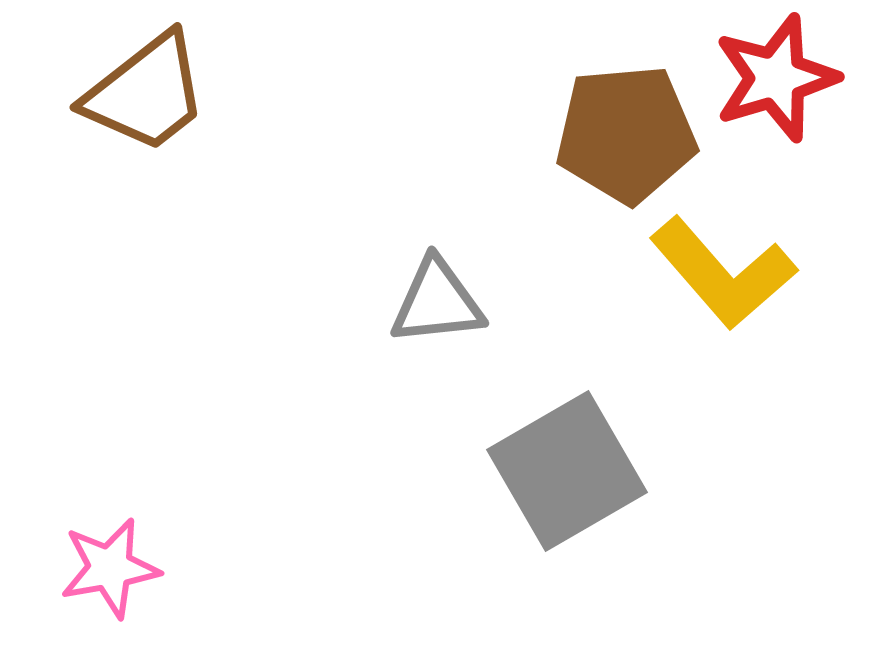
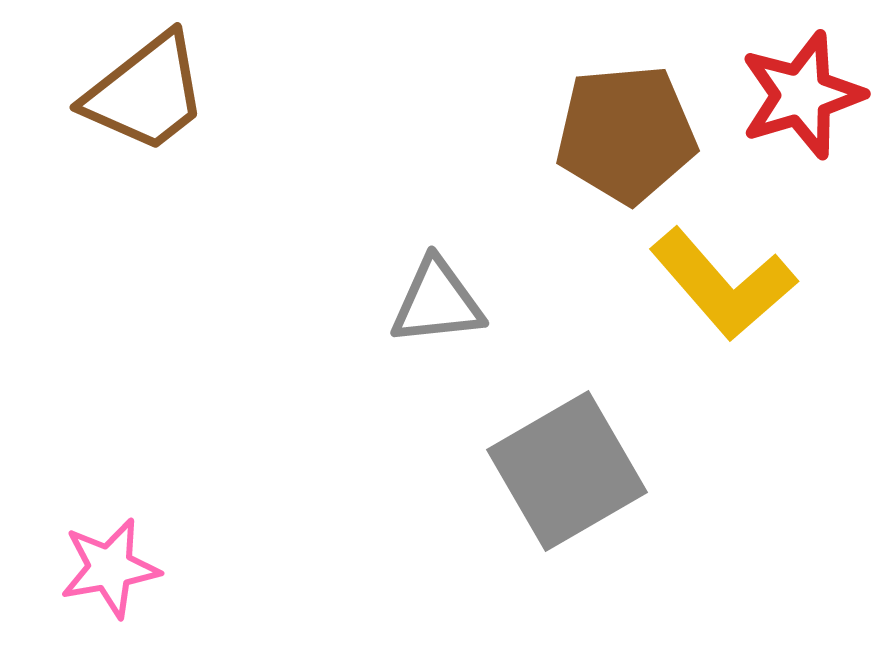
red star: moved 26 px right, 17 px down
yellow L-shape: moved 11 px down
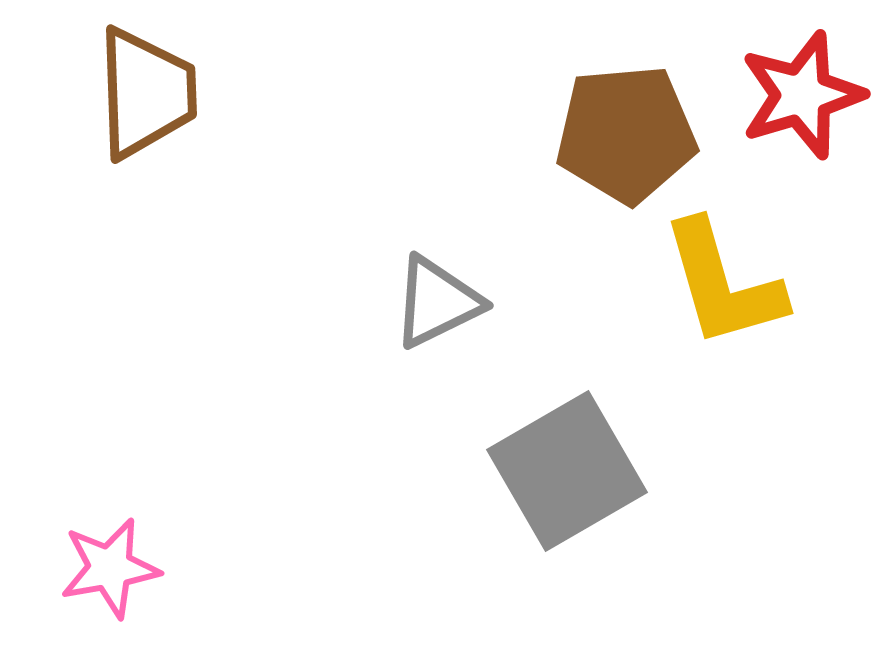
brown trapezoid: rotated 54 degrees counterclockwise
yellow L-shape: rotated 25 degrees clockwise
gray triangle: rotated 20 degrees counterclockwise
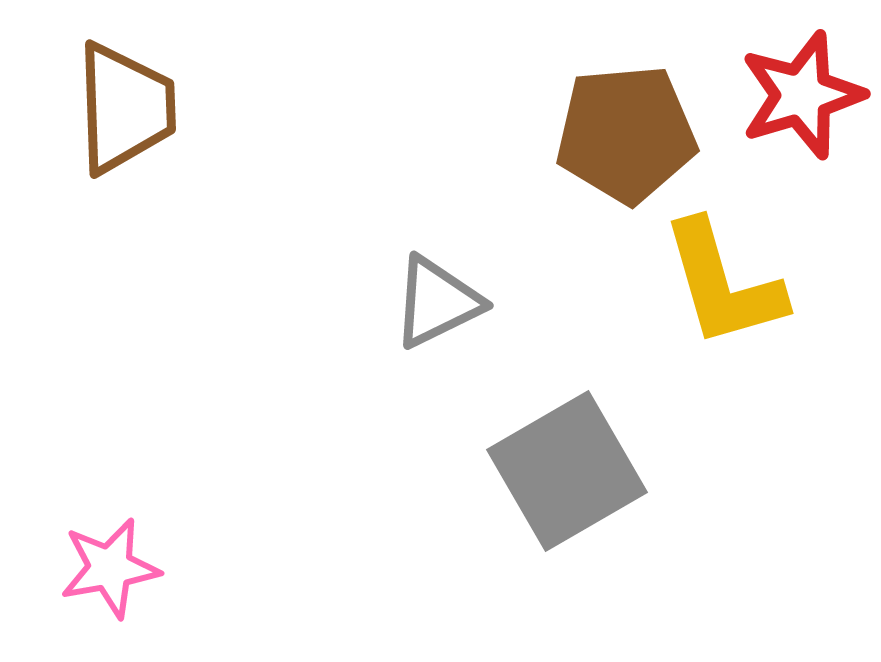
brown trapezoid: moved 21 px left, 15 px down
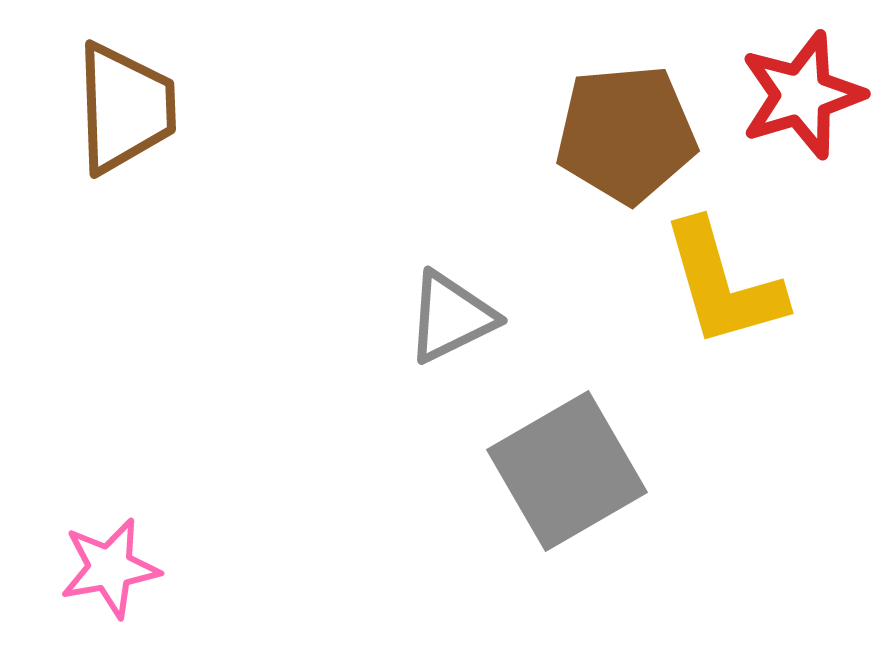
gray triangle: moved 14 px right, 15 px down
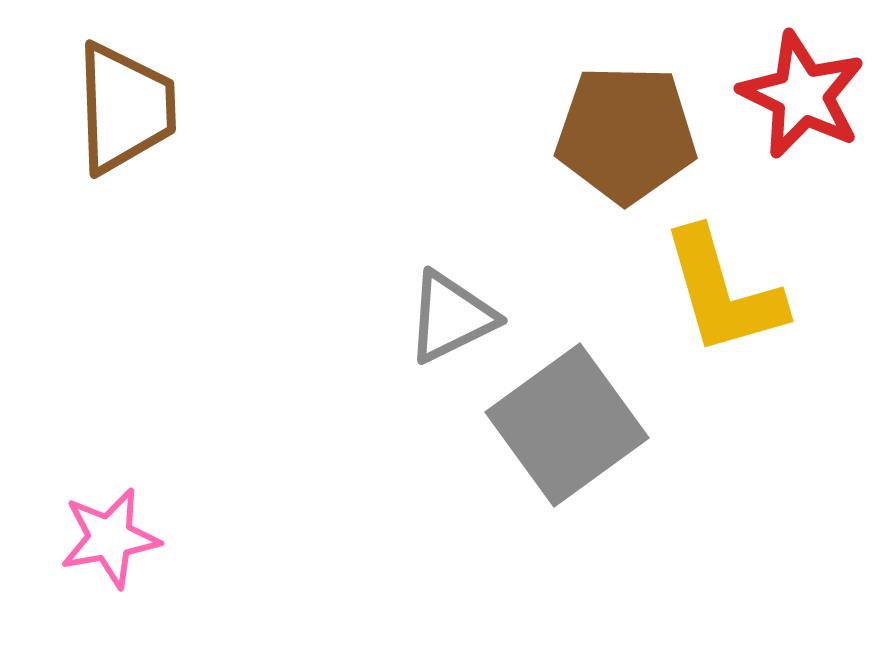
red star: rotated 29 degrees counterclockwise
brown pentagon: rotated 6 degrees clockwise
yellow L-shape: moved 8 px down
gray square: moved 46 px up; rotated 6 degrees counterclockwise
pink star: moved 30 px up
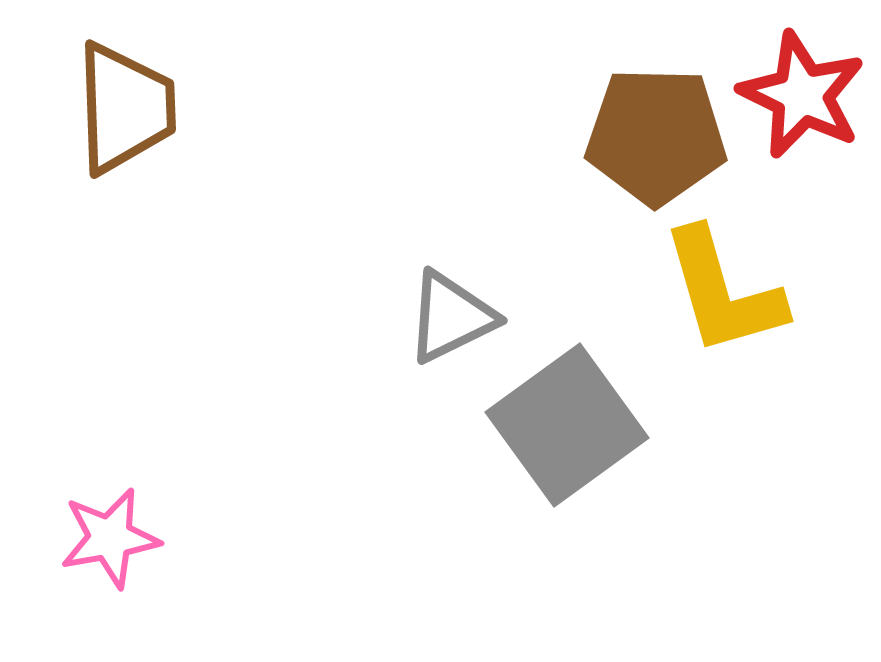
brown pentagon: moved 30 px right, 2 px down
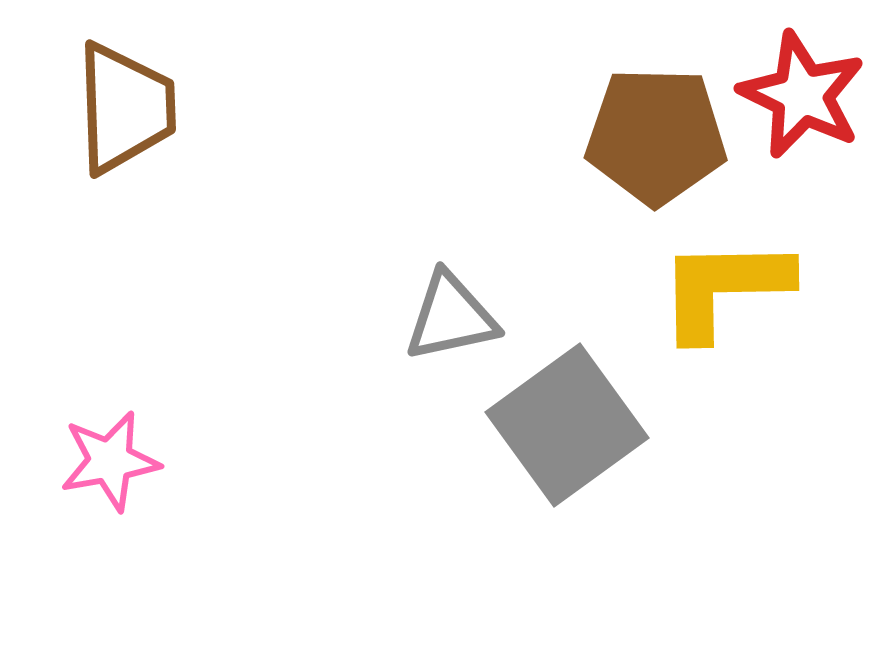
yellow L-shape: moved 1 px right, 4 px up; rotated 105 degrees clockwise
gray triangle: rotated 14 degrees clockwise
pink star: moved 77 px up
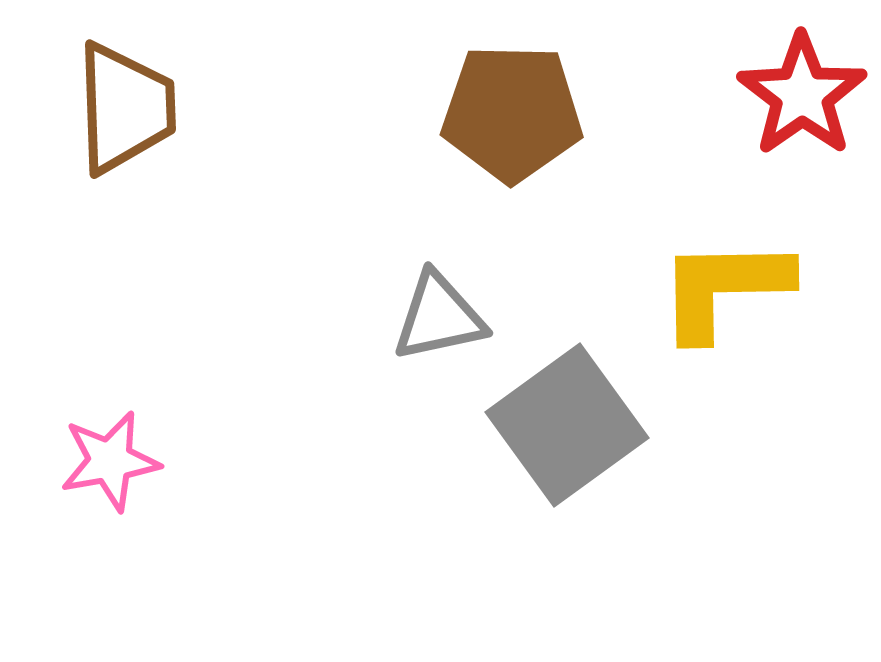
red star: rotated 11 degrees clockwise
brown pentagon: moved 144 px left, 23 px up
gray triangle: moved 12 px left
